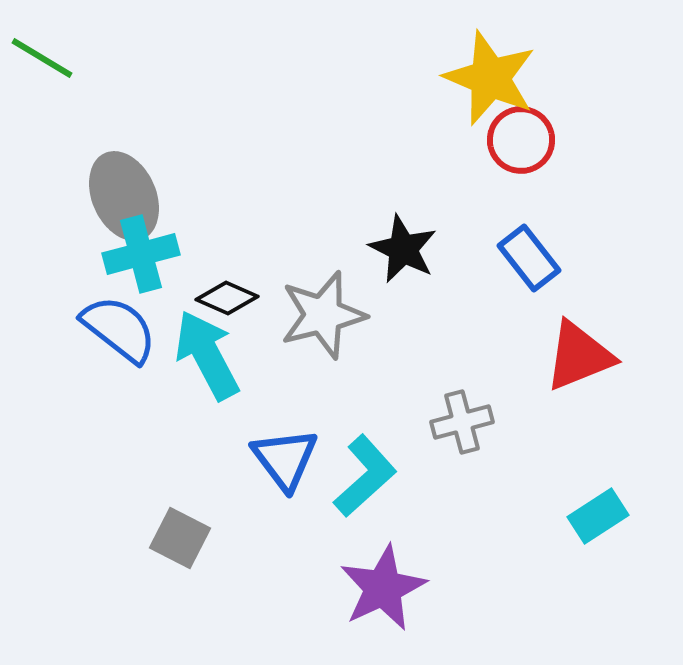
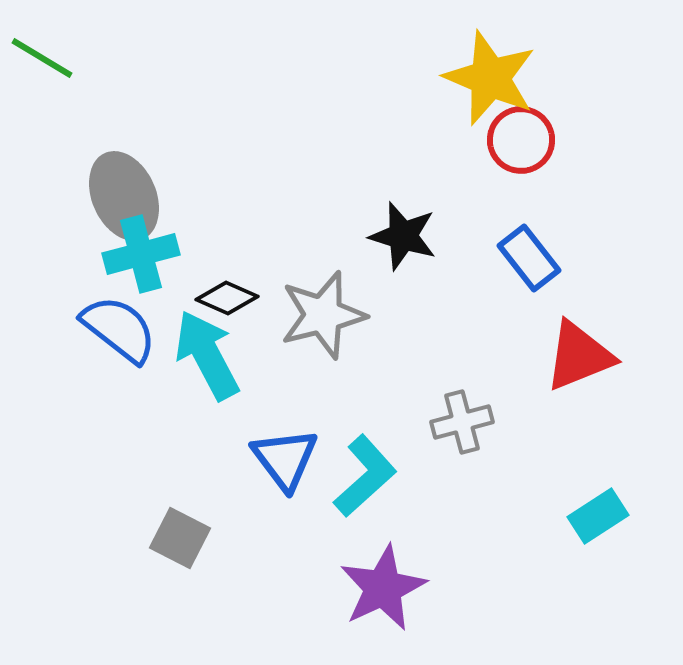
black star: moved 13 px up; rotated 10 degrees counterclockwise
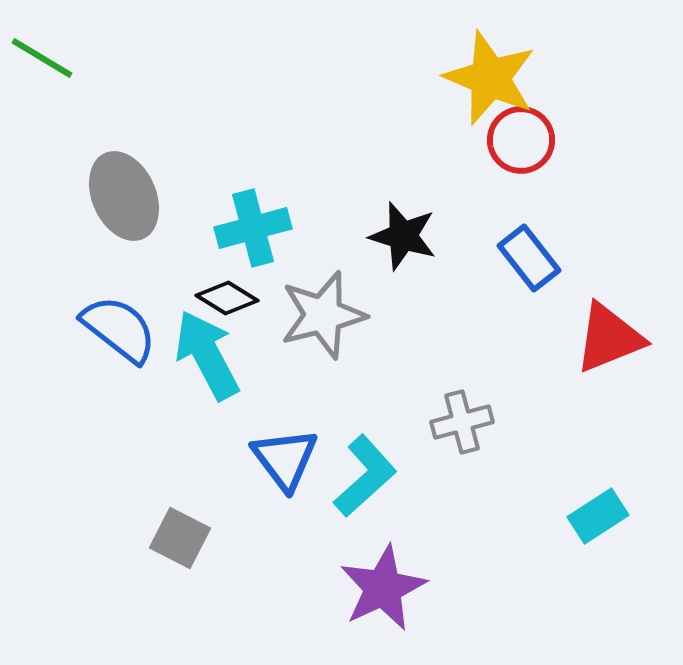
cyan cross: moved 112 px right, 26 px up
black diamond: rotated 8 degrees clockwise
red triangle: moved 30 px right, 18 px up
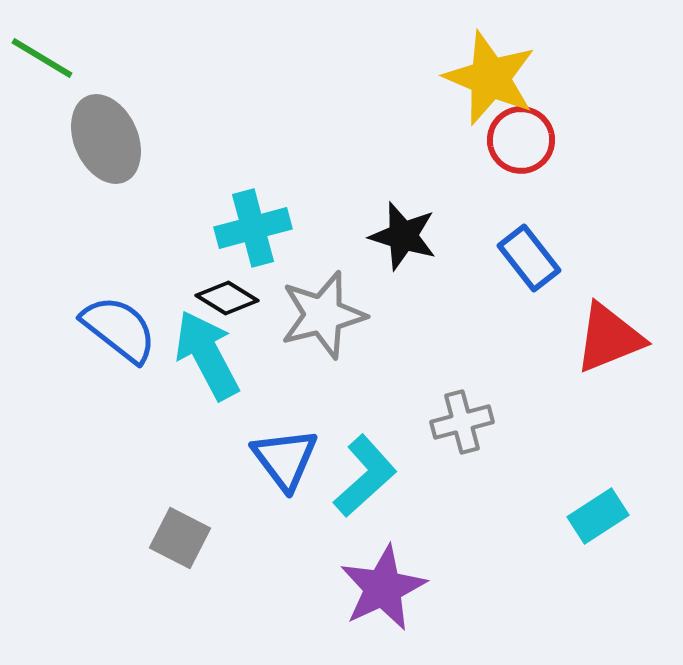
gray ellipse: moved 18 px left, 57 px up
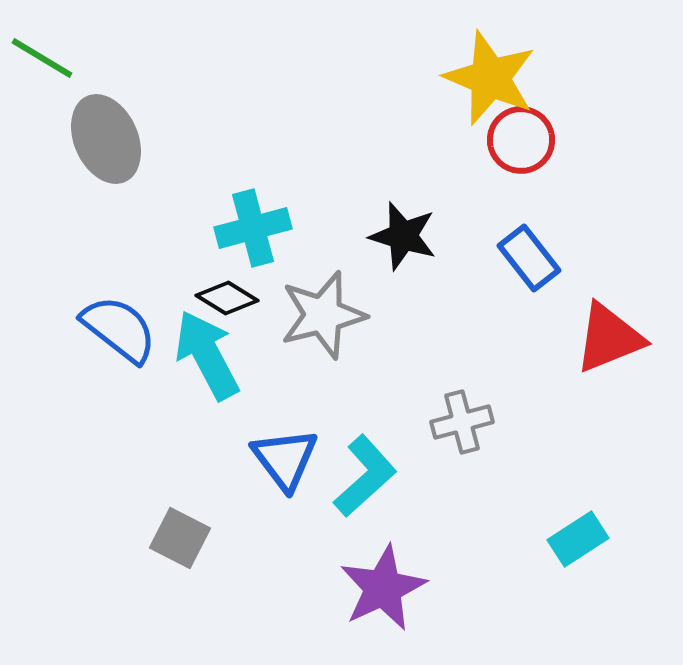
cyan rectangle: moved 20 px left, 23 px down
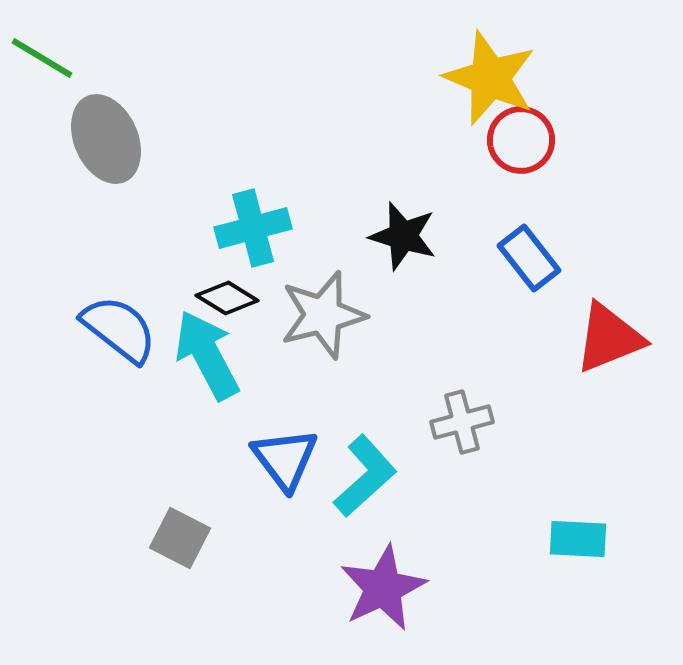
cyan rectangle: rotated 36 degrees clockwise
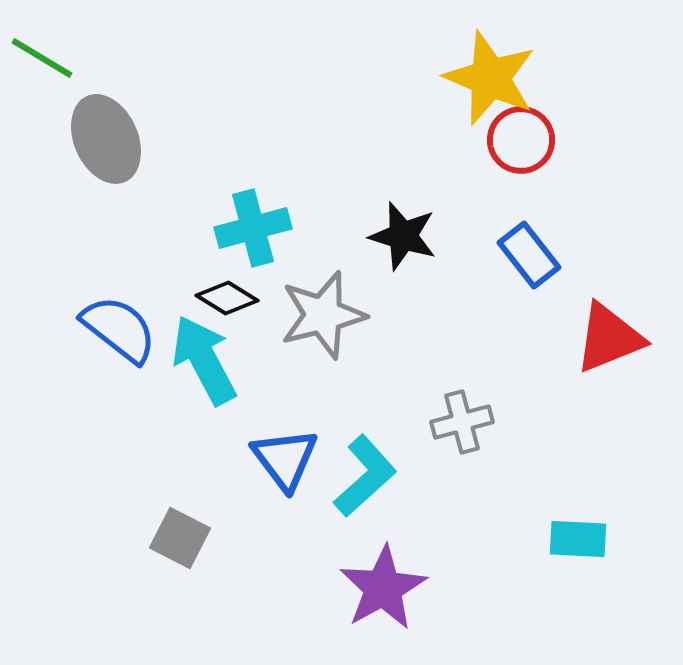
blue rectangle: moved 3 px up
cyan arrow: moved 3 px left, 5 px down
purple star: rotated 4 degrees counterclockwise
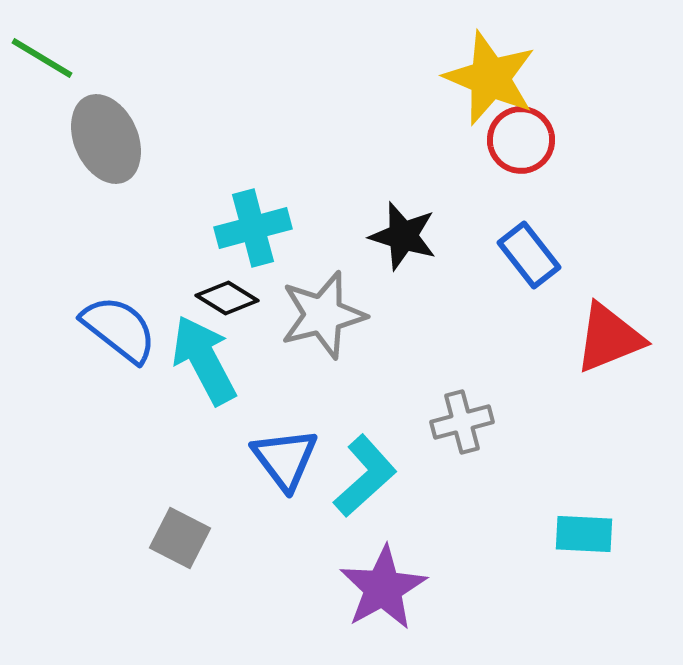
cyan rectangle: moved 6 px right, 5 px up
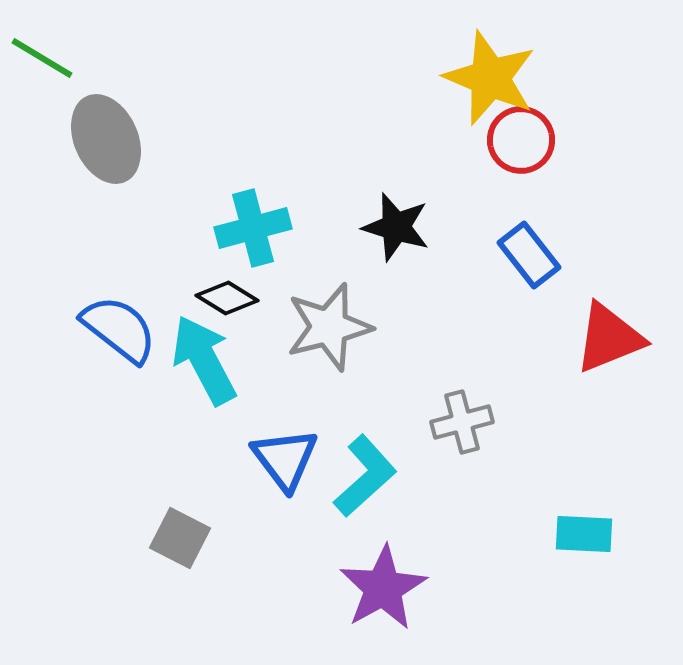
black star: moved 7 px left, 9 px up
gray star: moved 6 px right, 12 px down
